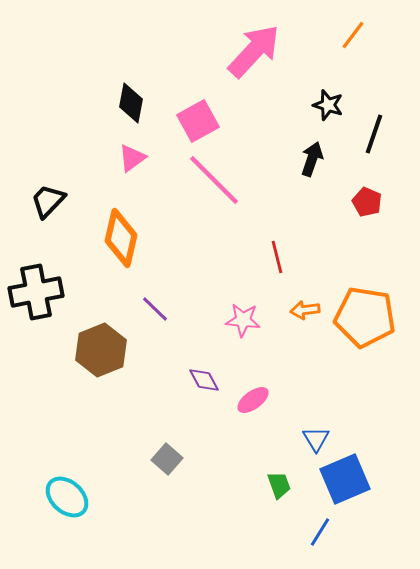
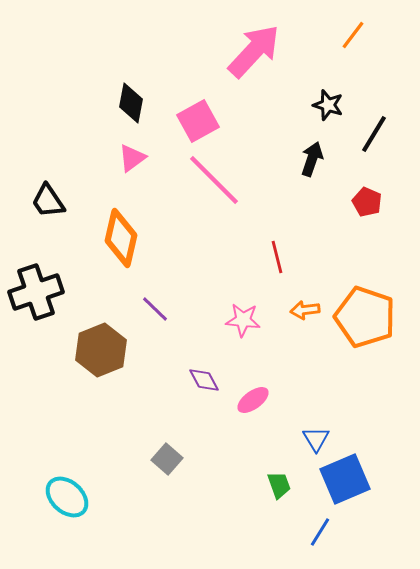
black line: rotated 12 degrees clockwise
black trapezoid: rotated 78 degrees counterclockwise
black cross: rotated 8 degrees counterclockwise
orange pentagon: rotated 10 degrees clockwise
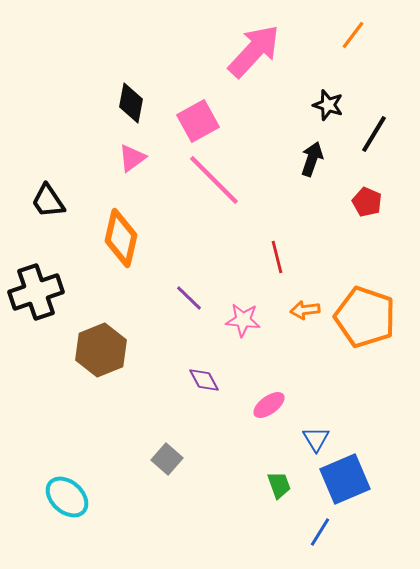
purple line: moved 34 px right, 11 px up
pink ellipse: moved 16 px right, 5 px down
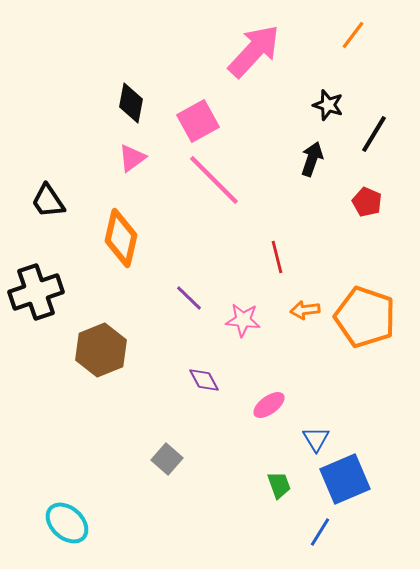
cyan ellipse: moved 26 px down
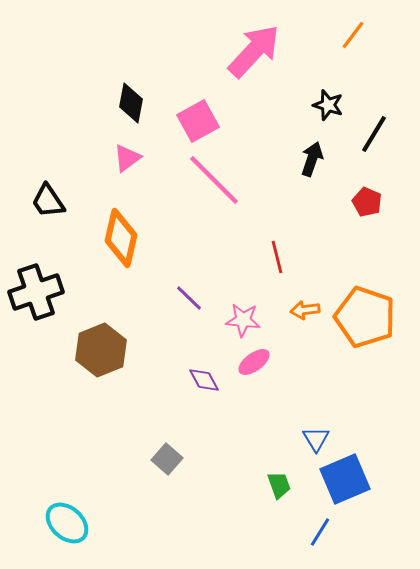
pink triangle: moved 5 px left
pink ellipse: moved 15 px left, 43 px up
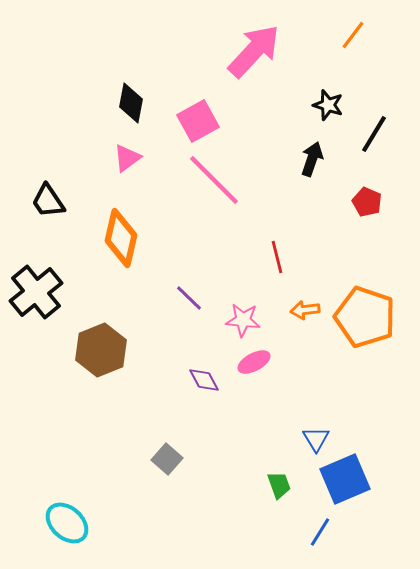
black cross: rotated 20 degrees counterclockwise
pink ellipse: rotated 8 degrees clockwise
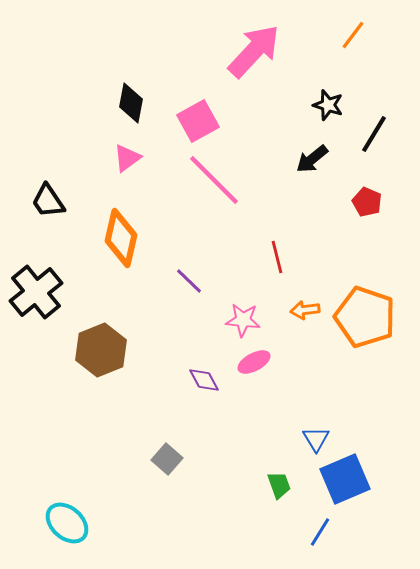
black arrow: rotated 148 degrees counterclockwise
purple line: moved 17 px up
